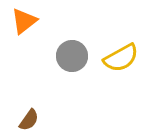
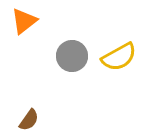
yellow semicircle: moved 2 px left, 1 px up
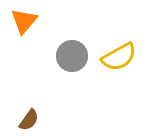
orange triangle: rotated 12 degrees counterclockwise
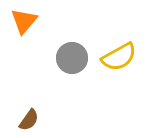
gray circle: moved 2 px down
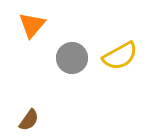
orange triangle: moved 8 px right, 4 px down
yellow semicircle: moved 1 px right, 1 px up
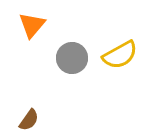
yellow semicircle: moved 1 px up
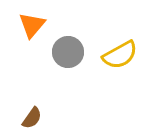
gray circle: moved 4 px left, 6 px up
brown semicircle: moved 3 px right, 2 px up
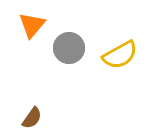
gray circle: moved 1 px right, 4 px up
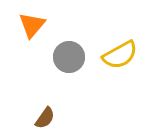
gray circle: moved 9 px down
brown semicircle: moved 13 px right
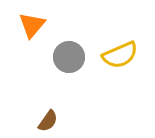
yellow semicircle: rotated 6 degrees clockwise
brown semicircle: moved 3 px right, 3 px down
